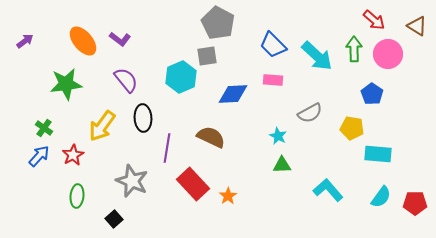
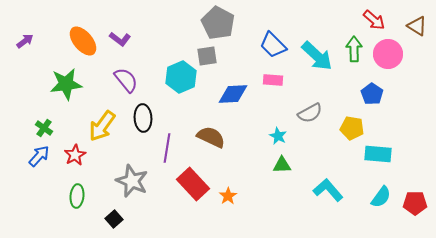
red star: moved 2 px right
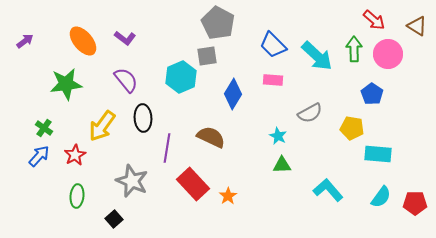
purple L-shape: moved 5 px right, 1 px up
blue diamond: rotated 56 degrees counterclockwise
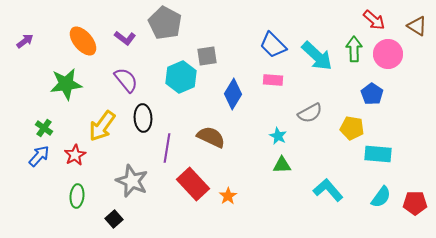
gray pentagon: moved 53 px left
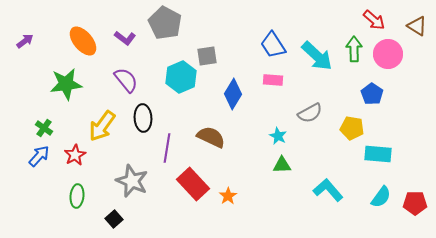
blue trapezoid: rotated 12 degrees clockwise
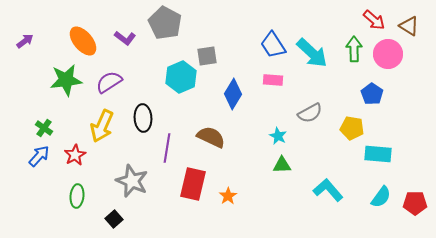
brown triangle: moved 8 px left
cyan arrow: moved 5 px left, 3 px up
purple semicircle: moved 17 px left, 2 px down; rotated 84 degrees counterclockwise
green star: moved 4 px up
yellow arrow: rotated 12 degrees counterclockwise
red rectangle: rotated 56 degrees clockwise
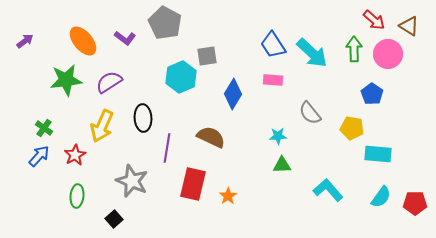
gray semicircle: rotated 80 degrees clockwise
cyan star: rotated 30 degrees counterclockwise
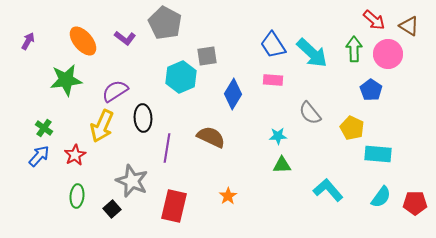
purple arrow: moved 3 px right; rotated 24 degrees counterclockwise
purple semicircle: moved 6 px right, 9 px down
blue pentagon: moved 1 px left, 4 px up
yellow pentagon: rotated 15 degrees clockwise
red rectangle: moved 19 px left, 22 px down
black square: moved 2 px left, 10 px up
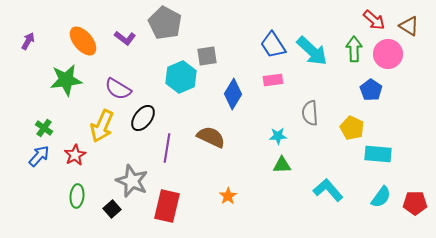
cyan arrow: moved 2 px up
pink rectangle: rotated 12 degrees counterclockwise
purple semicircle: moved 3 px right, 2 px up; rotated 116 degrees counterclockwise
gray semicircle: rotated 35 degrees clockwise
black ellipse: rotated 40 degrees clockwise
red rectangle: moved 7 px left
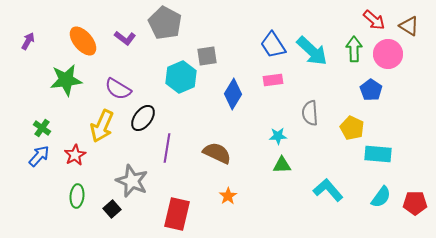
green cross: moved 2 px left
brown semicircle: moved 6 px right, 16 px down
red rectangle: moved 10 px right, 8 px down
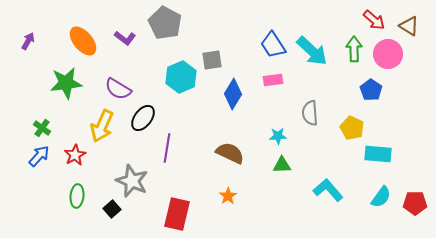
gray square: moved 5 px right, 4 px down
green star: moved 3 px down
brown semicircle: moved 13 px right
